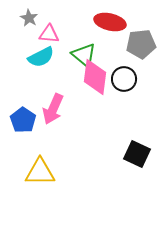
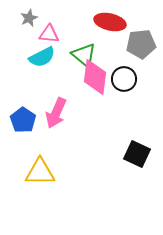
gray star: rotated 18 degrees clockwise
cyan semicircle: moved 1 px right
pink arrow: moved 3 px right, 4 px down
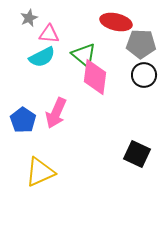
red ellipse: moved 6 px right
gray pentagon: rotated 8 degrees clockwise
black circle: moved 20 px right, 4 px up
yellow triangle: rotated 24 degrees counterclockwise
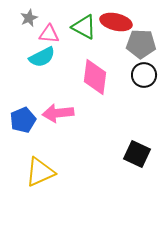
green triangle: moved 28 px up; rotated 12 degrees counterclockwise
pink arrow: moved 2 px right; rotated 60 degrees clockwise
blue pentagon: rotated 15 degrees clockwise
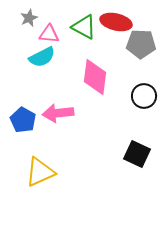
black circle: moved 21 px down
blue pentagon: rotated 20 degrees counterclockwise
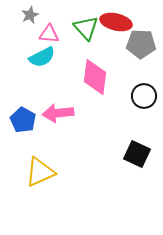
gray star: moved 1 px right, 3 px up
green triangle: moved 2 px right, 1 px down; rotated 20 degrees clockwise
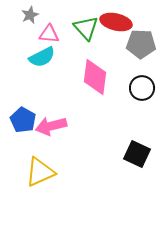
black circle: moved 2 px left, 8 px up
pink arrow: moved 7 px left, 13 px down; rotated 8 degrees counterclockwise
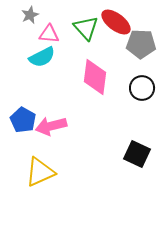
red ellipse: rotated 24 degrees clockwise
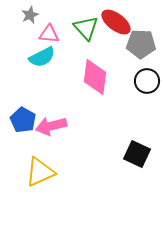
black circle: moved 5 px right, 7 px up
